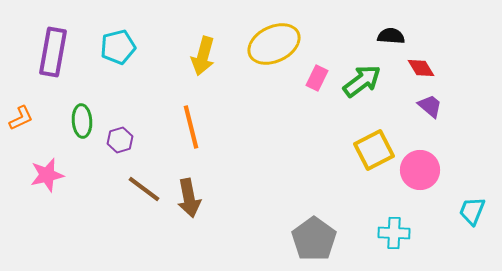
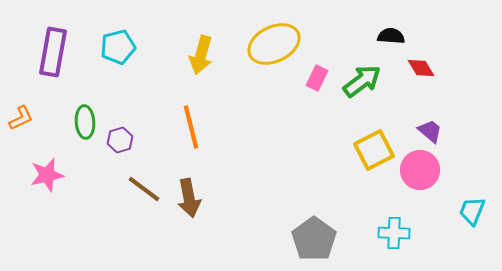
yellow arrow: moved 2 px left, 1 px up
purple trapezoid: moved 25 px down
green ellipse: moved 3 px right, 1 px down
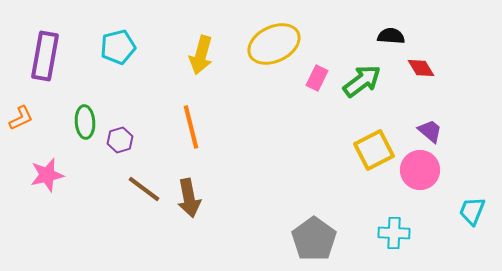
purple rectangle: moved 8 px left, 4 px down
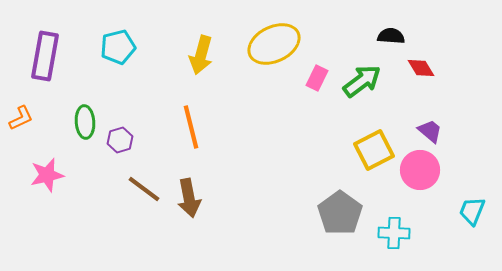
gray pentagon: moved 26 px right, 26 px up
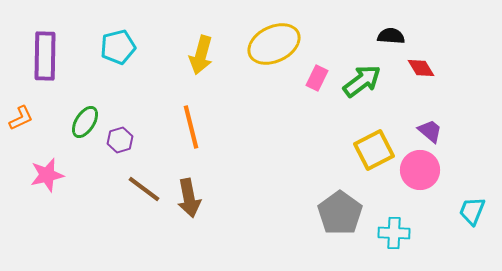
purple rectangle: rotated 9 degrees counterclockwise
green ellipse: rotated 36 degrees clockwise
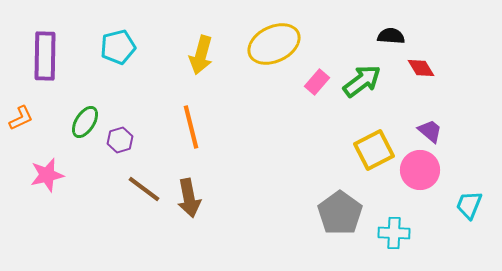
pink rectangle: moved 4 px down; rotated 15 degrees clockwise
cyan trapezoid: moved 3 px left, 6 px up
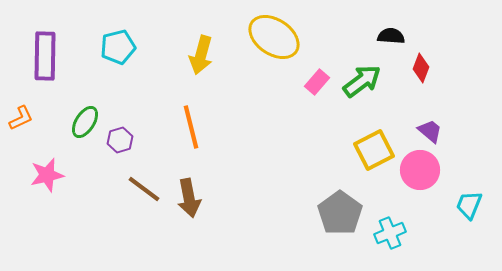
yellow ellipse: moved 7 px up; rotated 60 degrees clockwise
red diamond: rotated 52 degrees clockwise
cyan cross: moved 4 px left; rotated 24 degrees counterclockwise
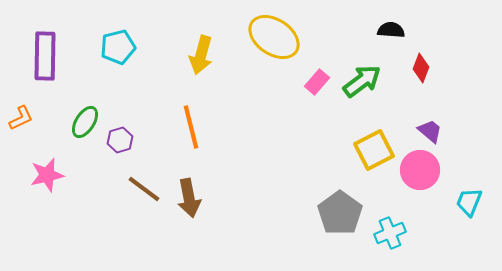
black semicircle: moved 6 px up
cyan trapezoid: moved 3 px up
